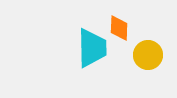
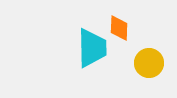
yellow circle: moved 1 px right, 8 px down
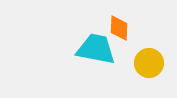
cyan trapezoid: moved 4 px right, 1 px down; rotated 78 degrees counterclockwise
